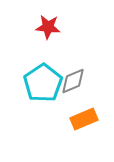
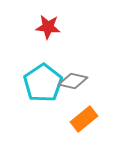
gray diamond: rotated 36 degrees clockwise
orange rectangle: rotated 16 degrees counterclockwise
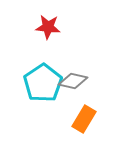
orange rectangle: rotated 20 degrees counterclockwise
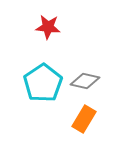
gray diamond: moved 12 px right
